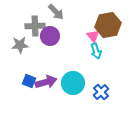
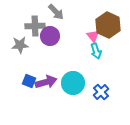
brown hexagon: rotated 25 degrees counterclockwise
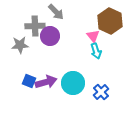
brown hexagon: moved 2 px right, 4 px up
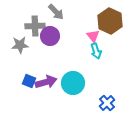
blue cross: moved 6 px right, 11 px down
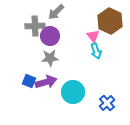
gray arrow: rotated 90 degrees clockwise
gray star: moved 30 px right, 13 px down
cyan circle: moved 9 px down
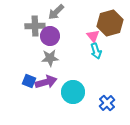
brown hexagon: moved 2 px down; rotated 20 degrees clockwise
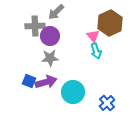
brown hexagon: rotated 10 degrees counterclockwise
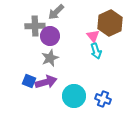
gray star: rotated 18 degrees counterclockwise
cyan circle: moved 1 px right, 4 px down
blue cross: moved 4 px left, 4 px up; rotated 28 degrees counterclockwise
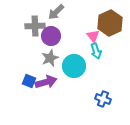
purple circle: moved 1 px right
cyan circle: moved 30 px up
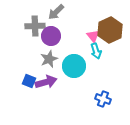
brown hexagon: moved 7 px down
gray star: moved 1 px left, 1 px down
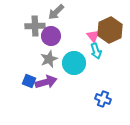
cyan circle: moved 3 px up
